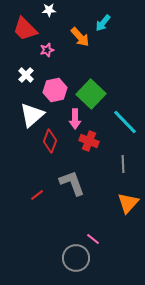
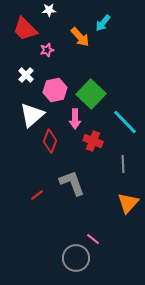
red cross: moved 4 px right
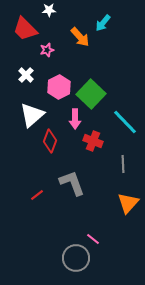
pink hexagon: moved 4 px right, 3 px up; rotated 15 degrees counterclockwise
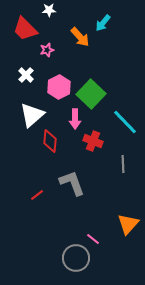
red diamond: rotated 15 degrees counterclockwise
orange triangle: moved 21 px down
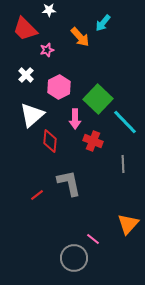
green square: moved 7 px right, 5 px down
gray L-shape: moved 3 px left; rotated 8 degrees clockwise
gray circle: moved 2 px left
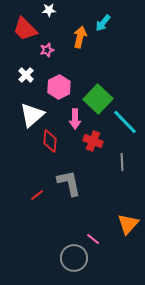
orange arrow: rotated 125 degrees counterclockwise
gray line: moved 1 px left, 2 px up
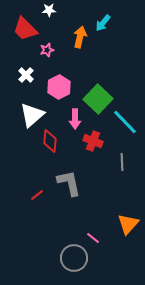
pink line: moved 1 px up
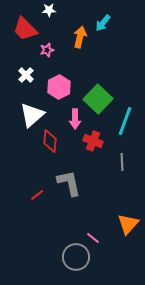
cyan line: moved 1 px up; rotated 64 degrees clockwise
gray circle: moved 2 px right, 1 px up
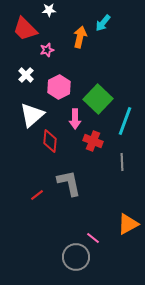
orange triangle: rotated 20 degrees clockwise
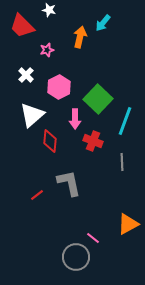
white star: rotated 16 degrees clockwise
red trapezoid: moved 3 px left, 3 px up
